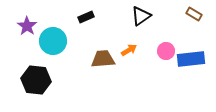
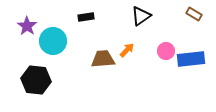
black rectangle: rotated 14 degrees clockwise
orange arrow: moved 2 px left; rotated 14 degrees counterclockwise
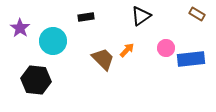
brown rectangle: moved 3 px right
purple star: moved 7 px left, 2 px down
pink circle: moved 3 px up
brown trapezoid: rotated 50 degrees clockwise
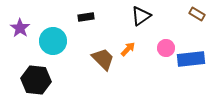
orange arrow: moved 1 px right, 1 px up
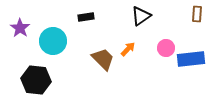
brown rectangle: rotated 63 degrees clockwise
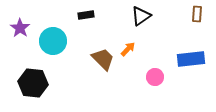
black rectangle: moved 2 px up
pink circle: moved 11 px left, 29 px down
black hexagon: moved 3 px left, 3 px down
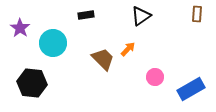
cyan circle: moved 2 px down
blue rectangle: moved 30 px down; rotated 24 degrees counterclockwise
black hexagon: moved 1 px left
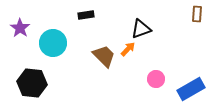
black triangle: moved 13 px down; rotated 15 degrees clockwise
brown trapezoid: moved 1 px right, 3 px up
pink circle: moved 1 px right, 2 px down
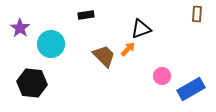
cyan circle: moved 2 px left, 1 px down
pink circle: moved 6 px right, 3 px up
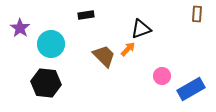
black hexagon: moved 14 px right
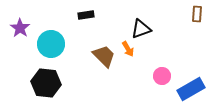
orange arrow: rotated 105 degrees clockwise
